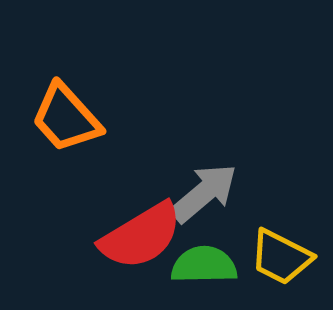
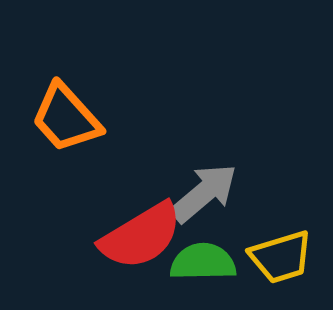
yellow trapezoid: rotated 44 degrees counterclockwise
green semicircle: moved 1 px left, 3 px up
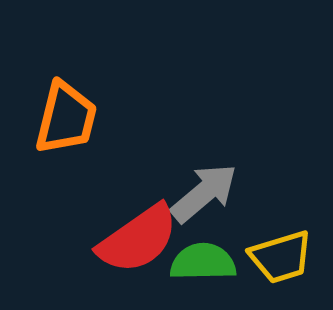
orange trapezoid: rotated 124 degrees counterclockwise
red semicircle: moved 3 px left, 3 px down; rotated 4 degrees counterclockwise
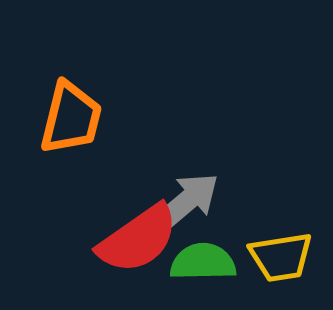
orange trapezoid: moved 5 px right
gray arrow: moved 18 px left, 9 px down
yellow trapezoid: rotated 8 degrees clockwise
